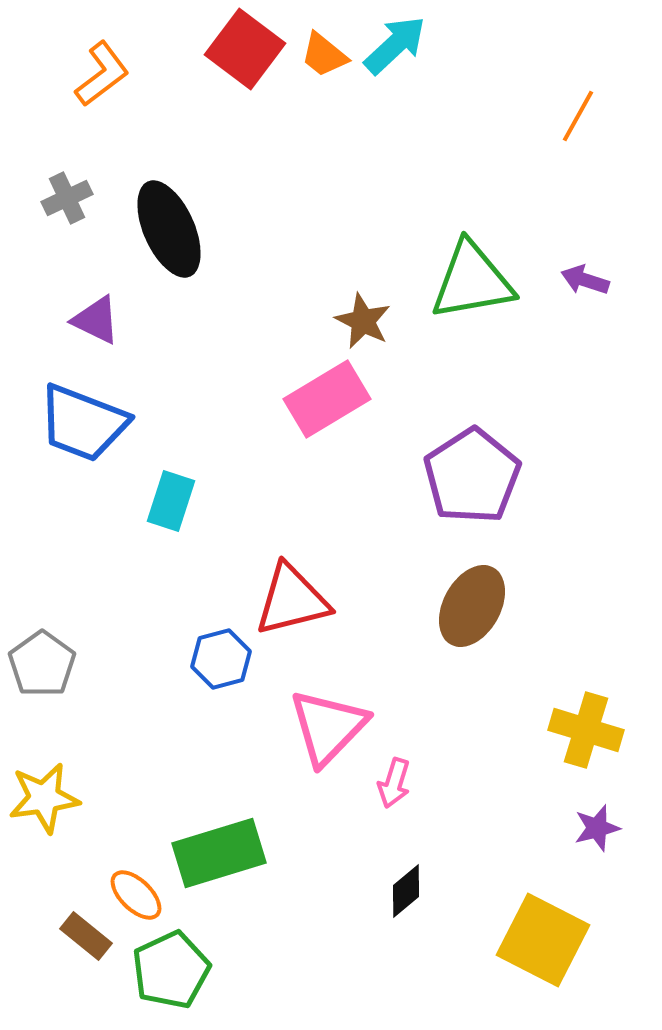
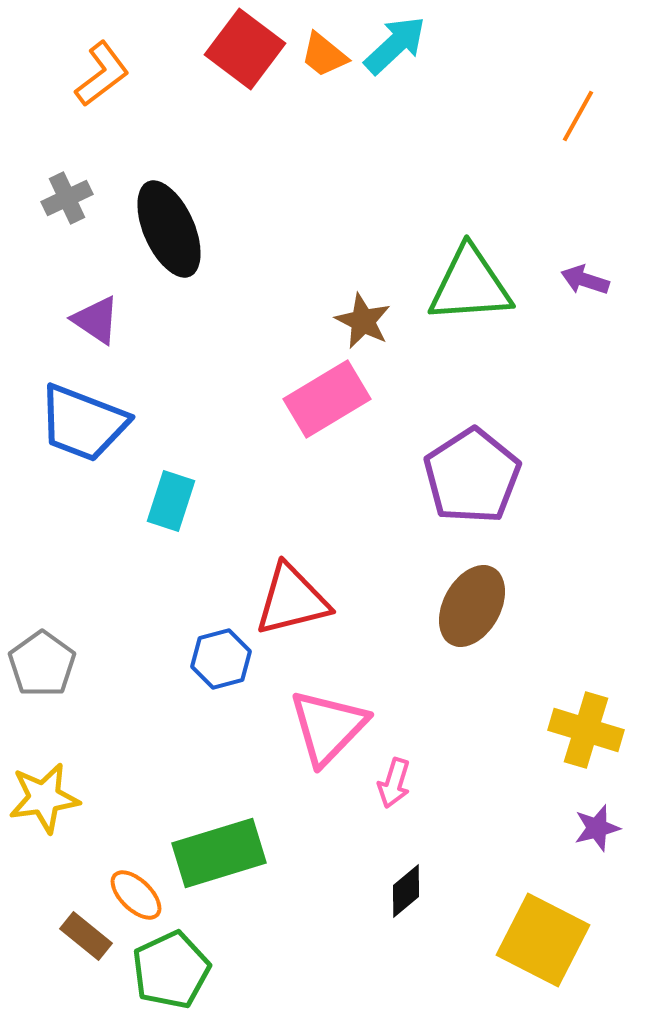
green triangle: moved 2 px left, 4 px down; rotated 6 degrees clockwise
purple triangle: rotated 8 degrees clockwise
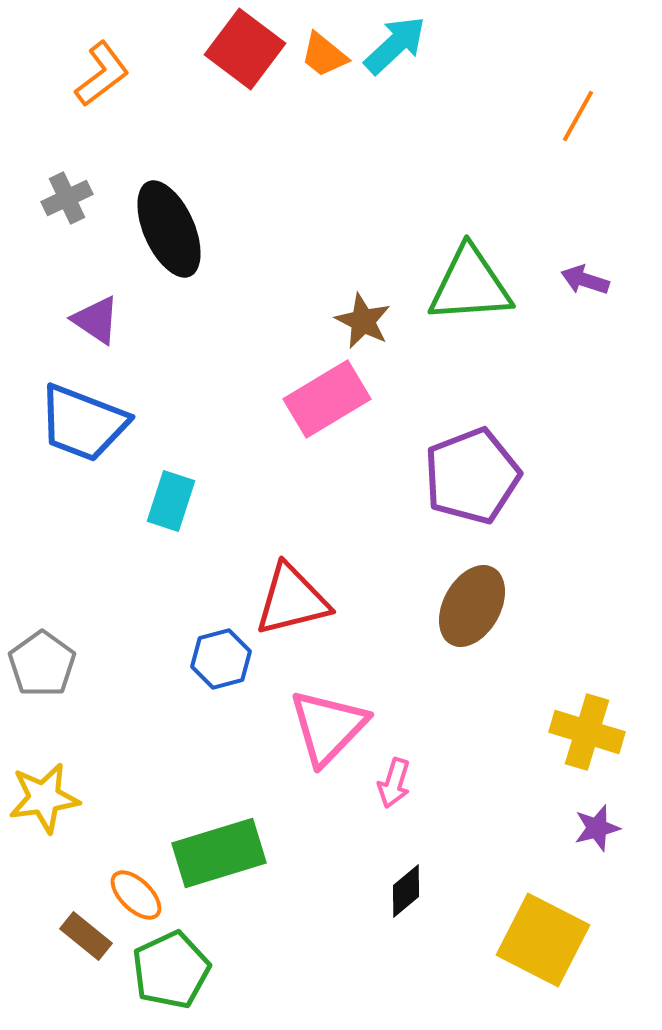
purple pentagon: rotated 12 degrees clockwise
yellow cross: moved 1 px right, 2 px down
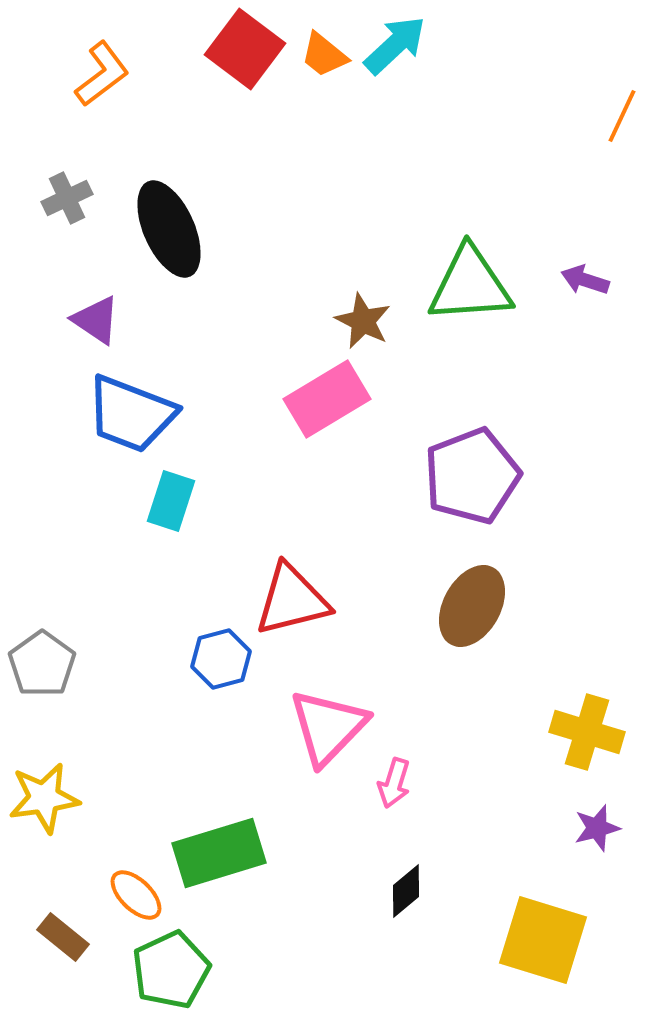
orange line: moved 44 px right; rotated 4 degrees counterclockwise
blue trapezoid: moved 48 px right, 9 px up
brown rectangle: moved 23 px left, 1 px down
yellow square: rotated 10 degrees counterclockwise
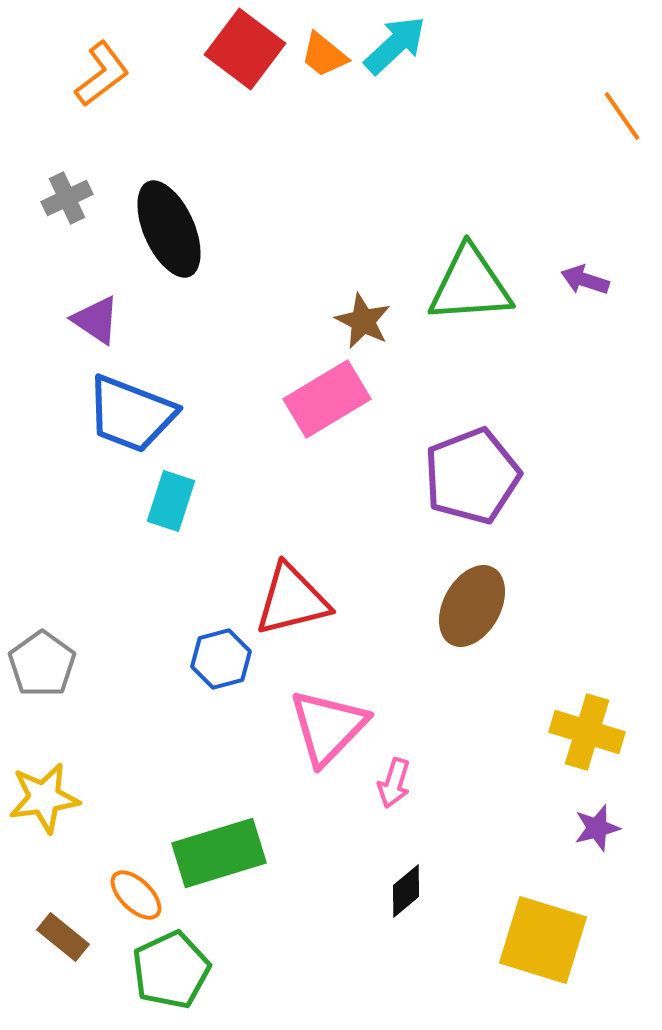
orange line: rotated 60 degrees counterclockwise
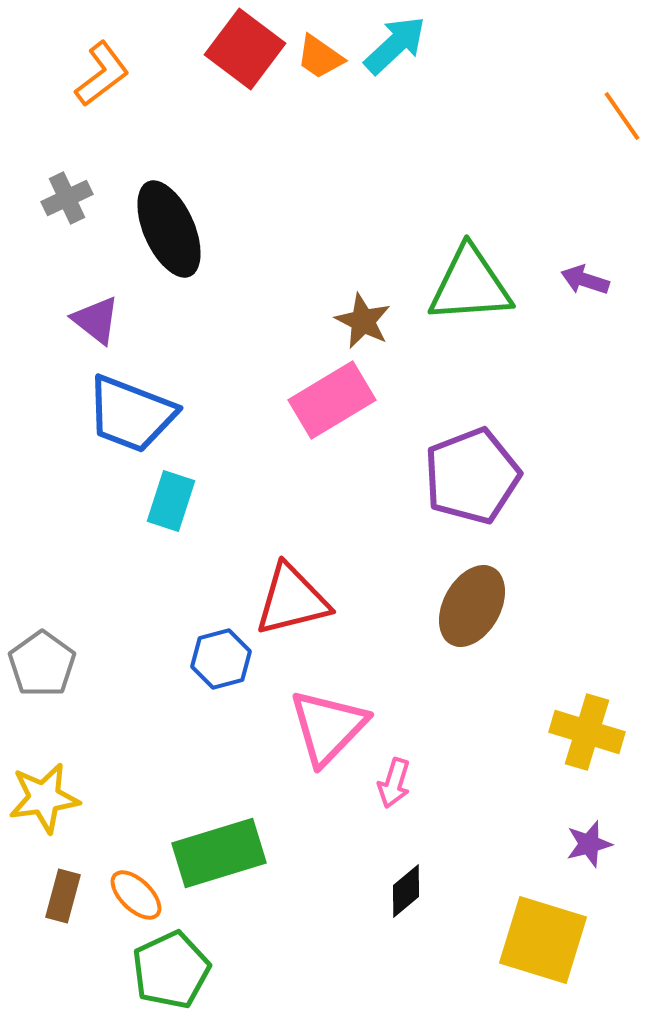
orange trapezoid: moved 4 px left, 2 px down; rotated 4 degrees counterclockwise
purple triangle: rotated 4 degrees clockwise
pink rectangle: moved 5 px right, 1 px down
purple star: moved 8 px left, 16 px down
brown rectangle: moved 41 px up; rotated 66 degrees clockwise
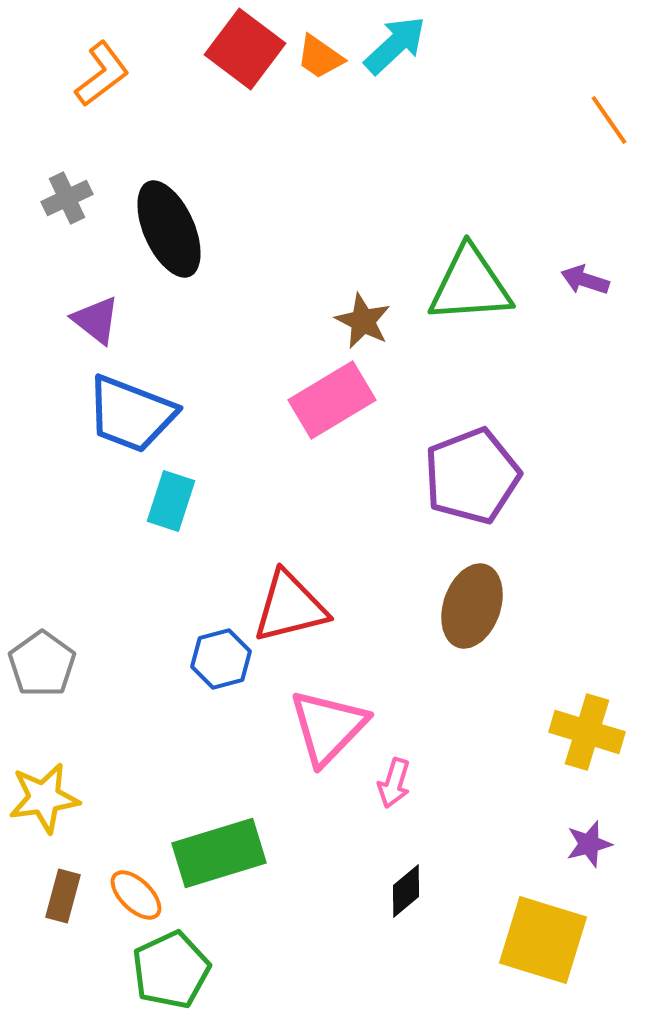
orange line: moved 13 px left, 4 px down
red triangle: moved 2 px left, 7 px down
brown ellipse: rotated 10 degrees counterclockwise
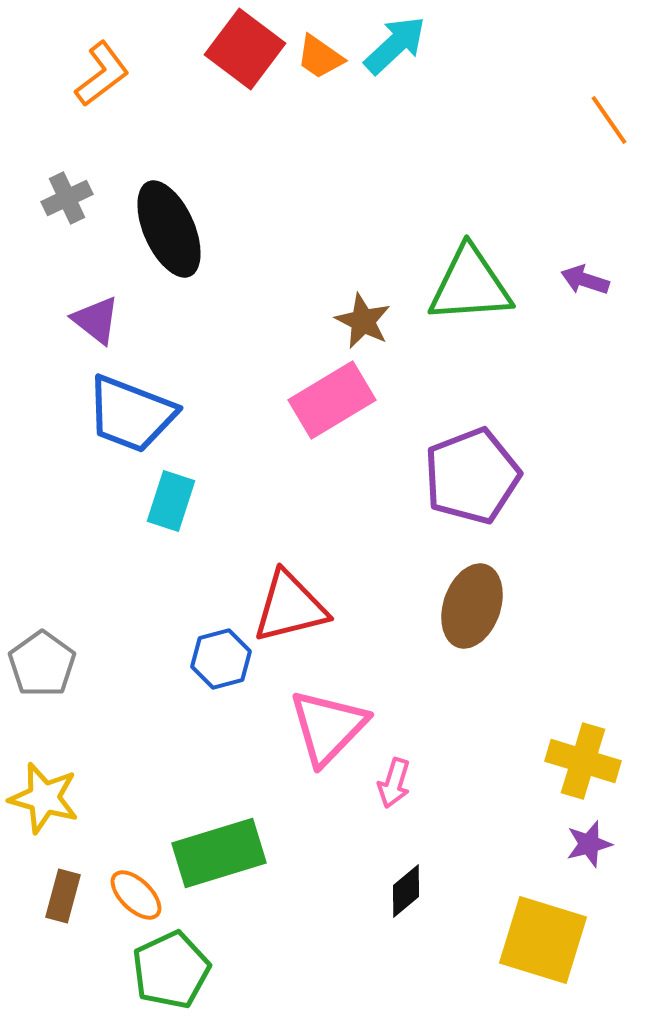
yellow cross: moved 4 px left, 29 px down
yellow star: rotated 24 degrees clockwise
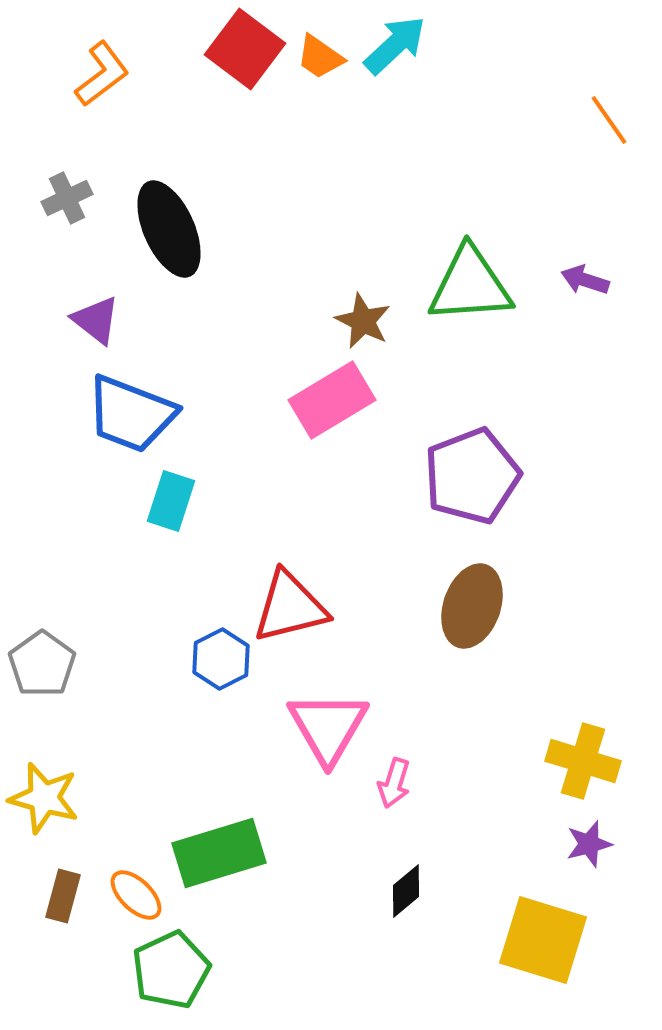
blue hexagon: rotated 12 degrees counterclockwise
pink triangle: rotated 14 degrees counterclockwise
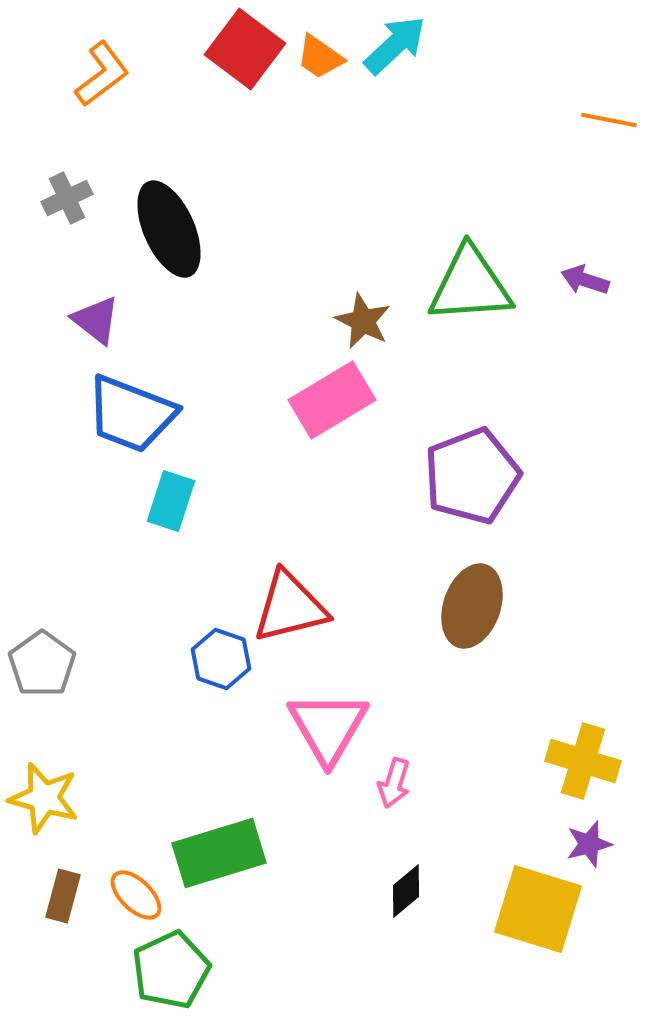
orange line: rotated 44 degrees counterclockwise
blue hexagon: rotated 14 degrees counterclockwise
yellow square: moved 5 px left, 31 px up
